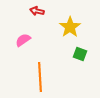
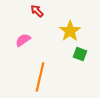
red arrow: rotated 32 degrees clockwise
yellow star: moved 4 px down
orange line: rotated 16 degrees clockwise
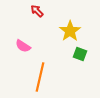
pink semicircle: moved 6 px down; rotated 112 degrees counterclockwise
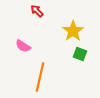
yellow star: moved 3 px right
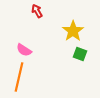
red arrow: rotated 16 degrees clockwise
pink semicircle: moved 1 px right, 4 px down
orange line: moved 21 px left
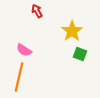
yellow star: moved 1 px left
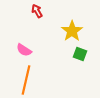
orange line: moved 7 px right, 3 px down
